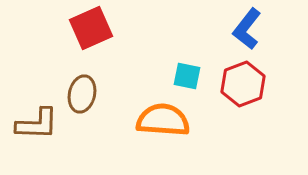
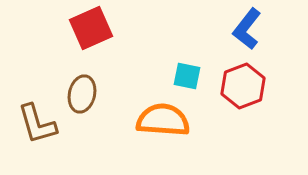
red hexagon: moved 2 px down
brown L-shape: rotated 72 degrees clockwise
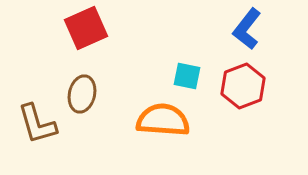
red square: moved 5 px left
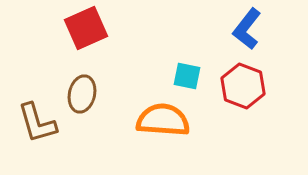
red hexagon: rotated 18 degrees counterclockwise
brown L-shape: moved 1 px up
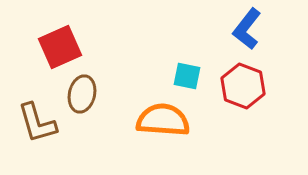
red square: moved 26 px left, 19 px down
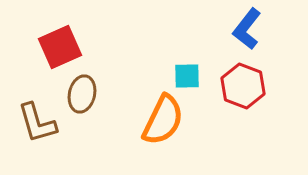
cyan square: rotated 12 degrees counterclockwise
orange semicircle: rotated 112 degrees clockwise
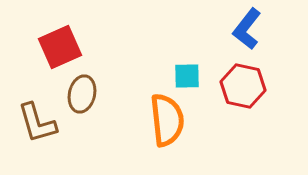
red hexagon: rotated 9 degrees counterclockwise
orange semicircle: moved 4 px right; rotated 32 degrees counterclockwise
